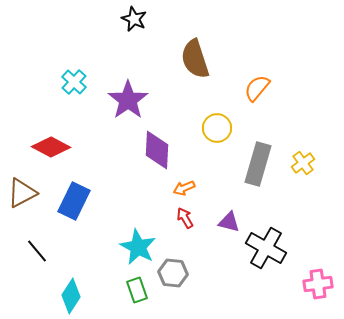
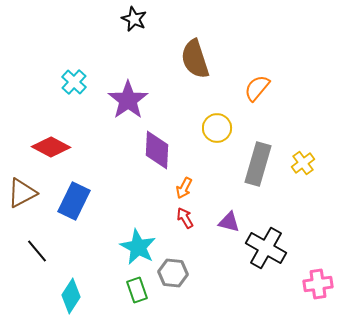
orange arrow: rotated 40 degrees counterclockwise
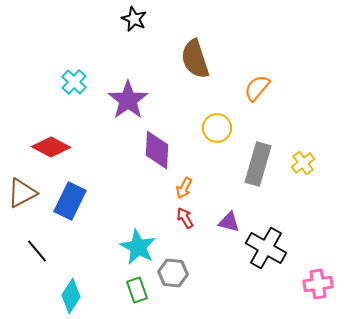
blue rectangle: moved 4 px left
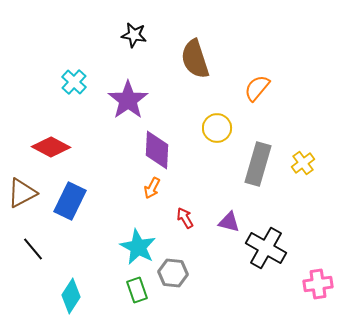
black star: moved 16 px down; rotated 15 degrees counterclockwise
orange arrow: moved 32 px left
black line: moved 4 px left, 2 px up
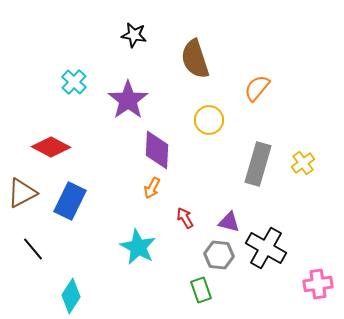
yellow circle: moved 8 px left, 8 px up
gray hexagon: moved 46 px right, 18 px up
green rectangle: moved 64 px right
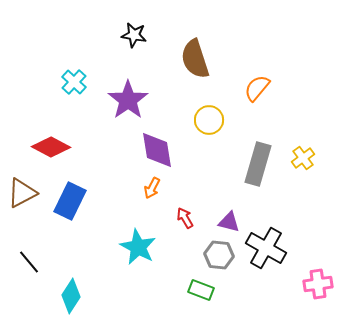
purple diamond: rotated 12 degrees counterclockwise
yellow cross: moved 5 px up
black line: moved 4 px left, 13 px down
green rectangle: rotated 50 degrees counterclockwise
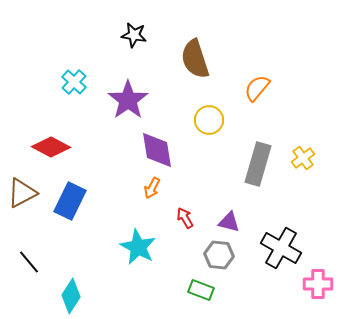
black cross: moved 15 px right
pink cross: rotated 8 degrees clockwise
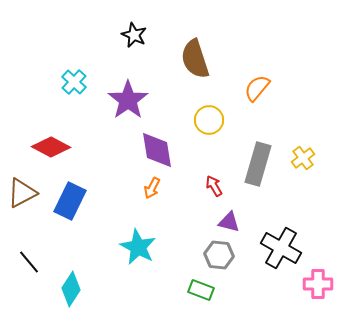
black star: rotated 15 degrees clockwise
red arrow: moved 29 px right, 32 px up
cyan diamond: moved 7 px up
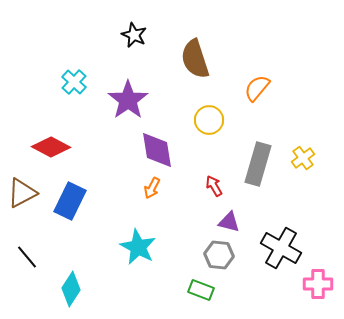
black line: moved 2 px left, 5 px up
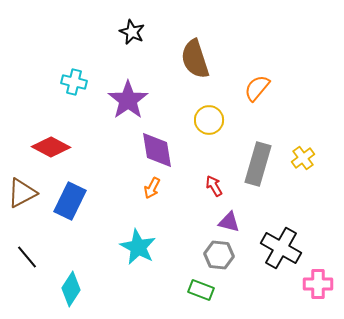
black star: moved 2 px left, 3 px up
cyan cross: rotated 30 degrees counterclockwise
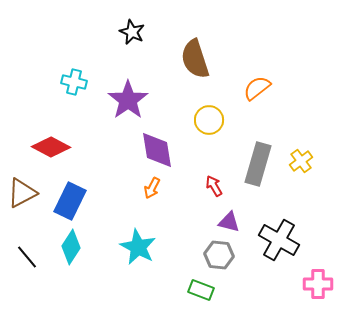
orange semicircle: rotated 12 degrees clockwise
yellow cross: moved 2 px left, 3 px down
black cross: moved 2 px left, 8 px up
cyan diamond: moved 42 px up
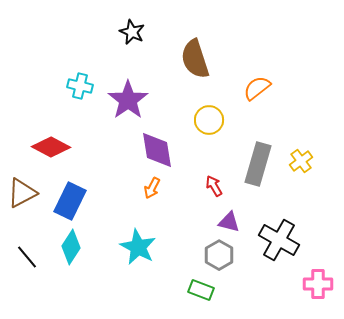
cyan cross: moved 6 px right, 4 px down
gray hexagon: rotated 24 degrees clockwise
